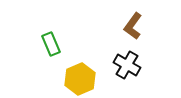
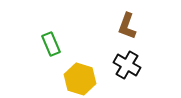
brown L-shape: moved 6 px left; rotated 16 degrees counterclockwise
yellow hexagon: rotated 20 degrees counterclockwise
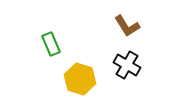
brown L-shape: rotated 52 degrees counterclockwise
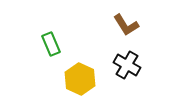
brown L-shape: moved 1 px left, 1 px up
yellow hexagon: rotated 8 degrees clockwise
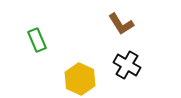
brown L-shape: moved 5 px left, 1 px up
green rectangle: moved 14 px left, 4 px up
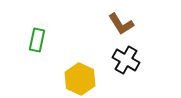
green rectangle: rotated 35 degrees clockwise
black cross: moved 1 px left, 5 px up
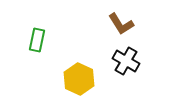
black cross: moved 1 px down
yellow hexagon: moved 1 px left
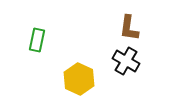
brown L-shape: moved 8 px right, 4 px down; rotated 40 degrees clockwise
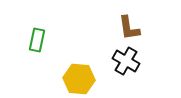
brown L-shape: rotated 16 degrees counterclockwise
yellow hexagon: rotated 20 degrees counterclockwise
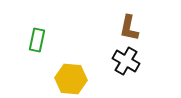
brown L-shape: rotated 20 degrees clockwise
yellow hexagon: moved 8 px left
